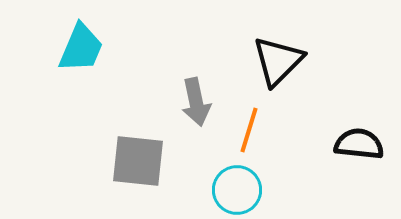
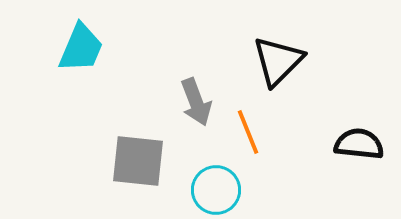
gray arrow: rotated 9 degrees counterclockwise
orange line: moved 1 px left, 2 px down; rotated 39 degrees counterclockwise
cyan circle: moved 21 px left
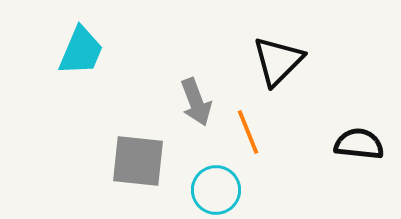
cyan trapezoid: moved 3 px down
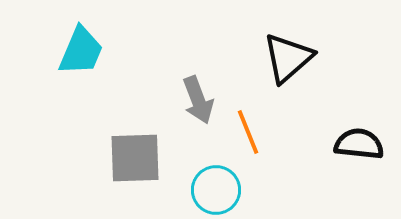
black triangle: moved 10 px right, 3 px up; rotated 4 degrees clockwise
gray arrow: moved 2 px right, 2 px up
gray square: moved 3 px left, 3 px up; rotated 8 degrees counterclockwise
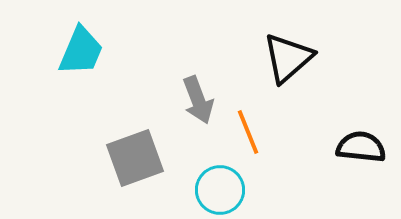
black semicircle: moved 2 px right, 3 px down
gray square: rotated 18 degrees counterclockwise
cyan circle: moved 4 px right
